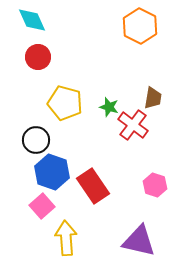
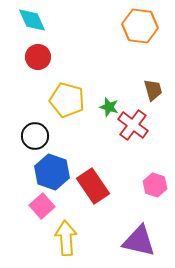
orange hexagon: rotated 20 degrees counterclockwise
brown trapezoid: moved 8 px up; rotated 25 degrees counterclockwise
yellow pentagon: moved 2 px right, 3 px up
black circle: moved 1 px left, 4 px up
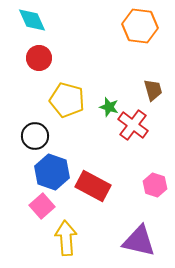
red circle: moved 1 px right, 1 px down
red rectangle: rotated 28 degrees counterclockwise
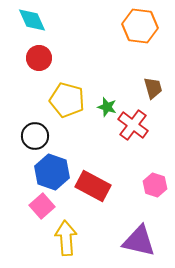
brown trapezoid: moved 2 px up
green star: moved 2 px left
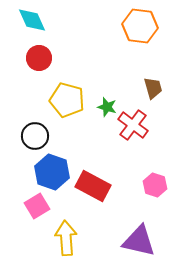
pink square: moved 5 px left; rotated 10 degrees clockwise
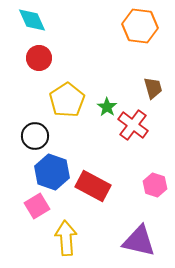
yellow pentagon: rotated 24 degrees clockwise
green star: rotated 18 degrees clockwise
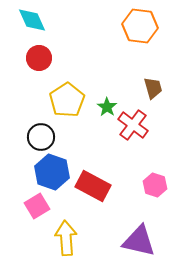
black circle: moved 6 px right, 1 px down
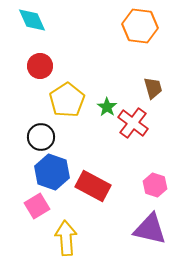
red circle: moved 1 px right, 8 px down
red cross: moved 2 px up
purple triangle: moved 11 px right, 12 px up
